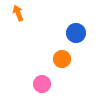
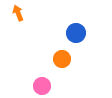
pink circle: moved 2 px down
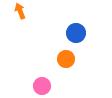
orange arrow: moved 2 px right, 2 px up
orange circle: moved 4 px right
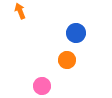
orange circle: moved 1 px right, 1 px down
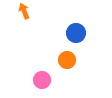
orange arrow: moved 4 px right
pink circle: moved 6 px up
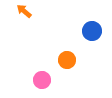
orange arrow: rotated 28 degrees counterclockwise
blue circle: moved 16 px right, 2 px up
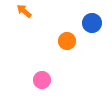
blue circle: moved 8 px up
orange circle: moved 19 px up
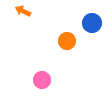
orange arrow: moved 1 px left; rotated 14 degrees counterclockwise
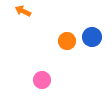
blue circle: moved 14 px down
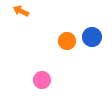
orange arrow: moved 2 px left
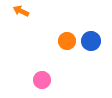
blue circle: moved 1 px left, 4 px down
